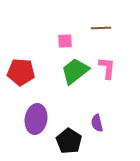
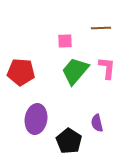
green trapezoid: rotated 12 degrees counterclockwise
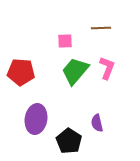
pink L-shape: rotated 15 degrees clockwise
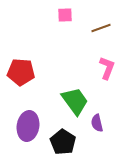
brown line: rotated 18 degrees counterclockwise
pink square: moved 26 px up
green trapezoid: moved 30 px down; rotated 104 degrees clockwise
purple ellipse: moved 8 px left, 7 px down
black pentagon: moved 6 px left, 1 px down
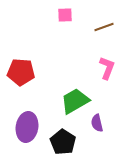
brown line: moved 3 px right, 1 px up
green trapezoid: rotated 84 degrees counterclockwise
purple ellipse: moved 1 px left, 1 px down
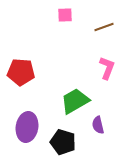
purple semicircle: moved 1 px right, 2 px down
black pentagon: rotated 15 degrees counterclockwise
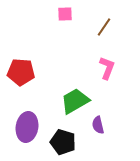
pink square: moved 1 px up
brown line: rotated 36 degrees counterclockwise
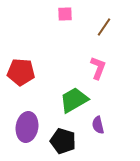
pink L-shape: moved 9 px left
green trapezoid: moved 1 px left, 1 px up
black pentagon: moved 1 px up
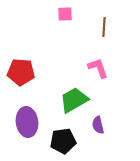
brown line: rotated 30 degrees counterclockwise
pink L-shape: rotated 40 degrees counterclockwise
purple ellipse: moved 5 px up; rotated 16 degrees counterclockwise
black pentagon: rotated 25 degrees counterclockwise
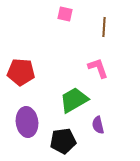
pink square: rotated 14 degrees clockwise
